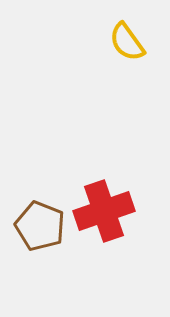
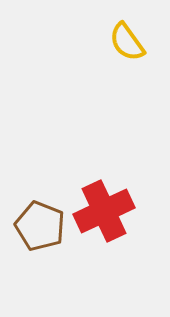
red cross: rotated 6 degrees counterclockwise
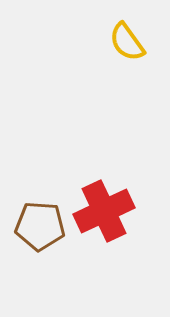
brown pentagon: rotated 18 degrees counterclockwise
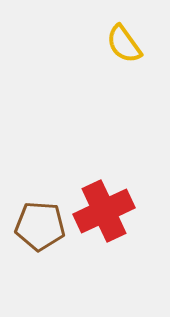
yellow semicircle: moved 3 px left, 2 px down
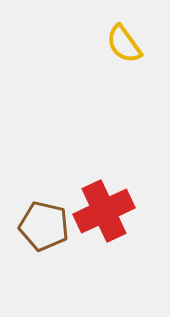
brown pentagon: moved 4 px right; rotated 9 degrees clockwise
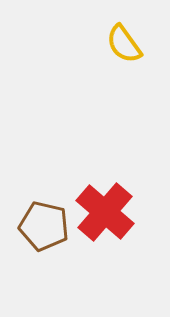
red cross: moved 1 px right, 1 px down; rotated 24 degrees counterclockwise
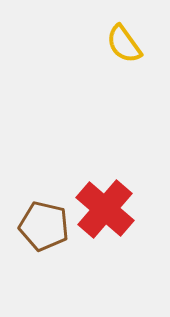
red cross: moved 3 px up
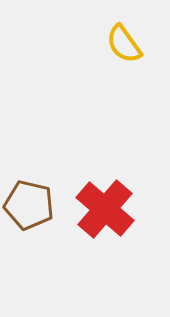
brown pentagon: moved 15 px left, 21 px up
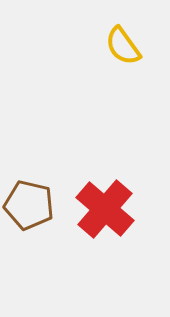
yellow semicircle: moved 1 px left, 2 px down
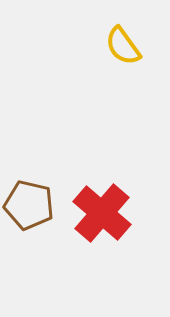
red cross: moved 3 px left, 4 px down
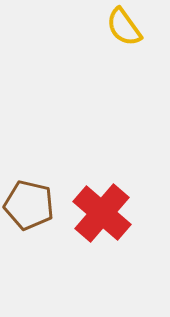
yellow semicircle: moved 1 px right, 19 px up
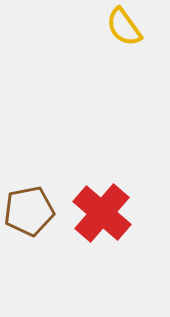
brown pentagon: moved 6 px down; rotated 24 degrees counterclockwise
